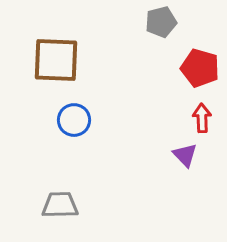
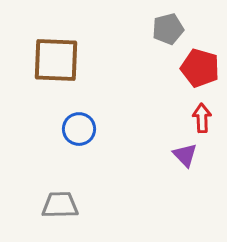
gray pentagon: moved 7 px right, 7 px down
blue circle: moved 5 px right, 9 px down
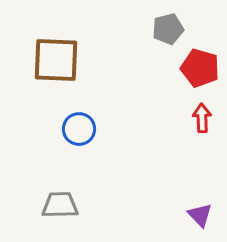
purple triangle: moved 15 px right, 60 px down
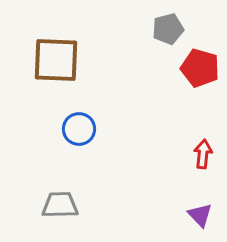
red arrow: moved 1 px right, 36 px down; rotated 8 degrees clockwise
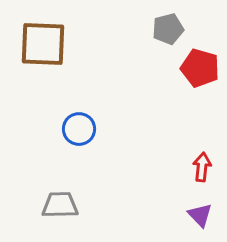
brown square: moved 13 px left, 16 px up
red arrow: moved 1 px left, 13 px down
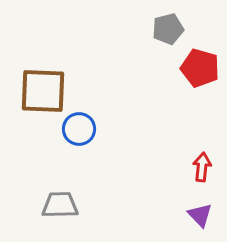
brown square: moved 47 px down
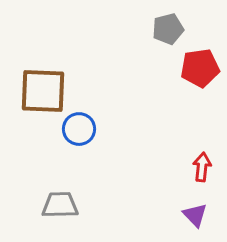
red pentagon: rotated 24 degrees counterclockwise
purple triangle: moved 5 px left
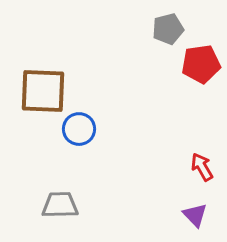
red pentagon: moved 1 px right, 4 px up
red arrow: rotated 36 degrees counterclockwise
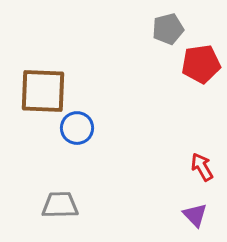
blue circle: moved 2 px left, 1 px up
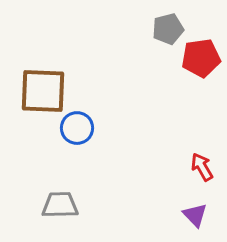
red pentagon: moved 6 px up
